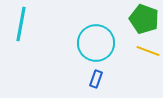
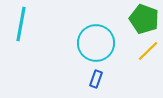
yellow line: rotated 65 degrees counterclockwise
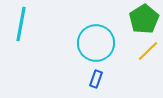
green pentagon: rotated 20 degrees clockwise
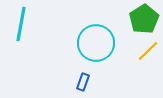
blue rectangle: moved 13 px left, 3 px down
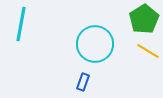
cyan circle: moved 1 px left, 1 px down
yellow line: rotated 75 degrees clockwise
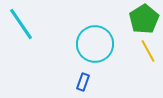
cyan line: rotated 44 degrees counterclockwise
yellow line: rotated 30 degrees clockwise
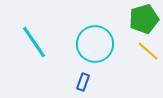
green pentagon: rotated 16 degrees clockwise
cyan line: moved 13 px right, 18 px down
yellow line: rotated 20 degrees counterclockwise
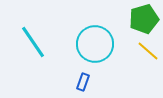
cyan line: moved 1 px left
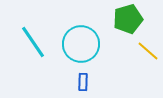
green pentagon: moved 16 px left
cyan circle: moved 14 px left
blue rectangle: rotated 18 degrees counterclockwise
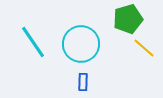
yellow line: moved 4 px left, 3 px up
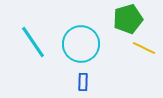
yellow line: rotated 15 degrees counterclockwise
